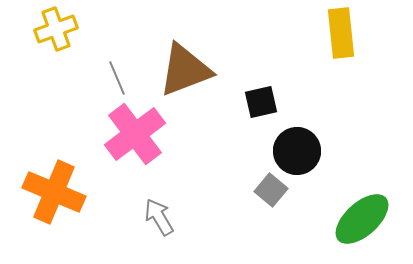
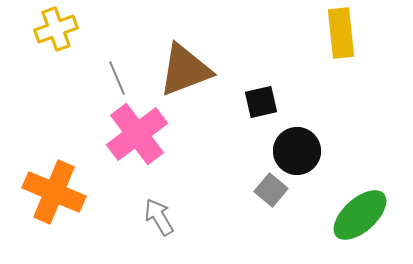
pink cross: moved 2 px right
green ellipse: moved 2 px left, 4 px up
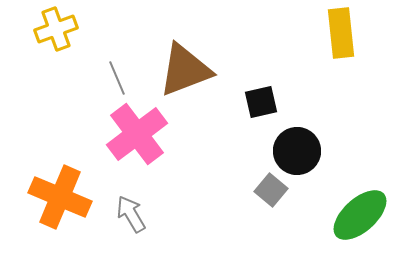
orange cross: moved 6 px right, 5 px down
gray arrow: moved 28 px left, 3 px up
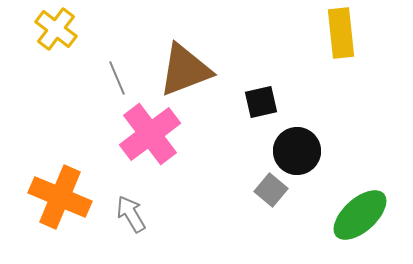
yellow cross: rotated 33 degrees counterclockwise
pink cross: moved 13 px right
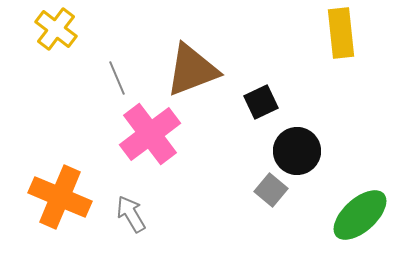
brown triangle: moved 7 px right
black square: rotated 12 degrees counterclockwise
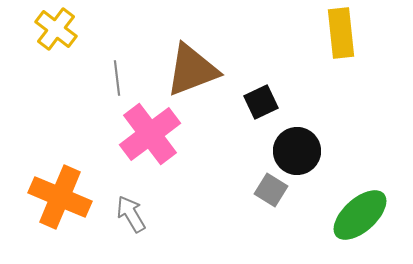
gray line: rotated 16 degrees clockwise
gray square: rotated 8 degrees counterclockwise
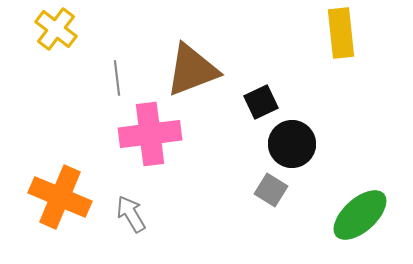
pink cross: rotated 30 degrees clockwise
black circle: moved 5 px left, 7 px up
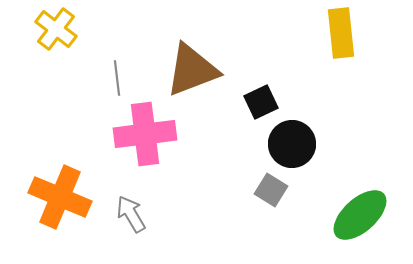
pink cross: moved 5 px left
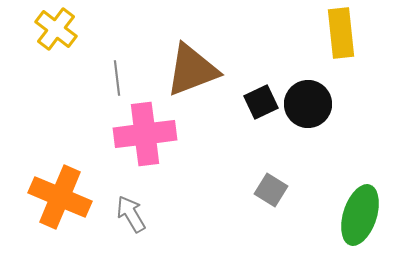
black circle: moved 16 px right, 40 px up
green ellipse: rotated 30 degrees counterclockwise
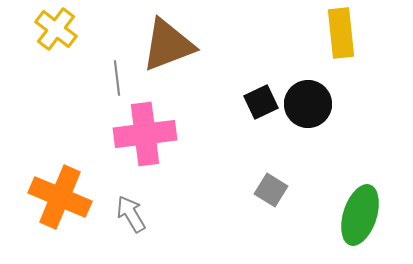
brown triangle: moved 24 px left, 25 px up
